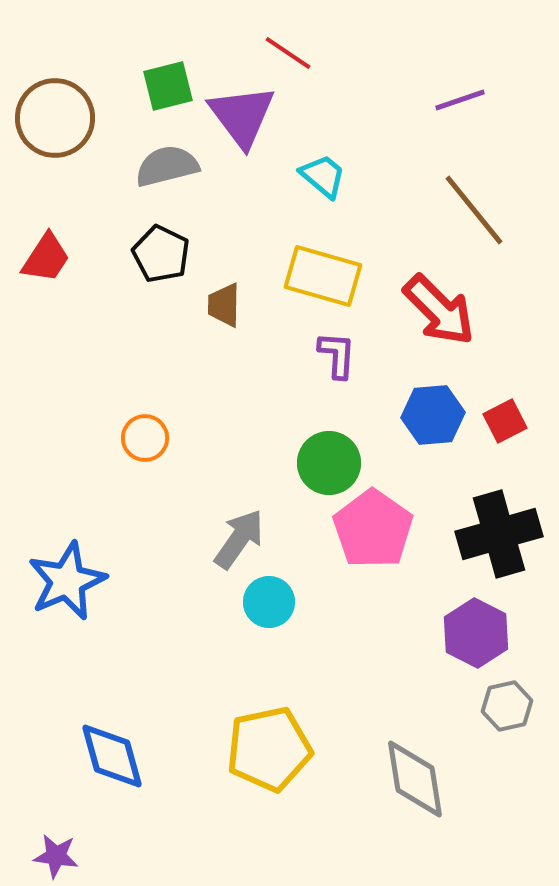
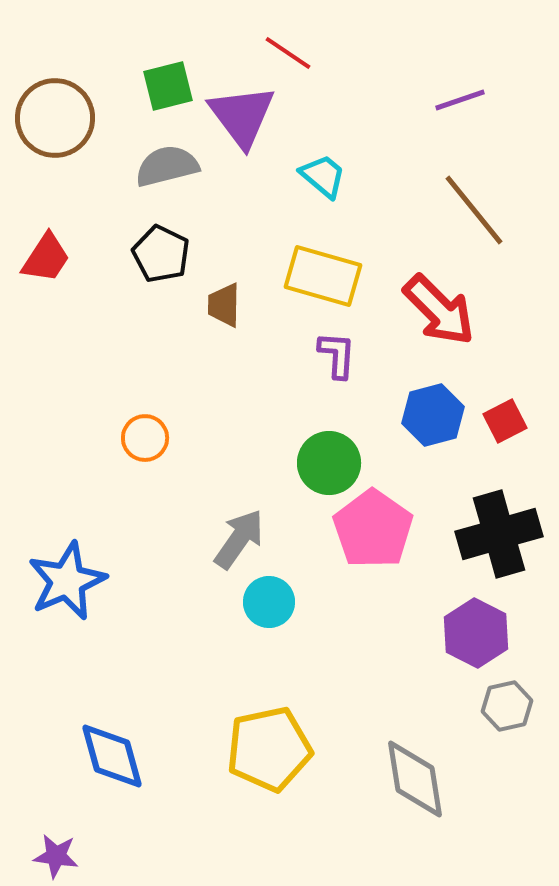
blue hexagon: rotated 10 degrees counterclockwise
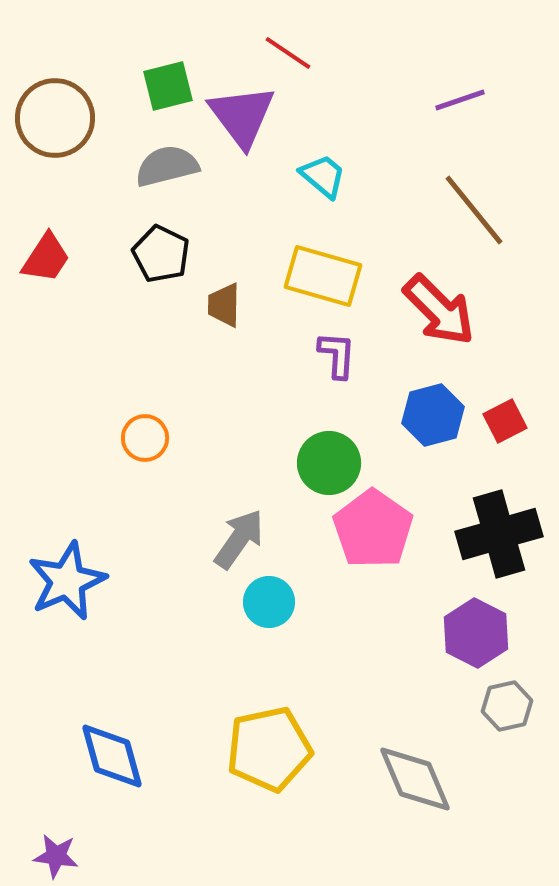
gray diamond: rotated 14 degrees counterclockwise
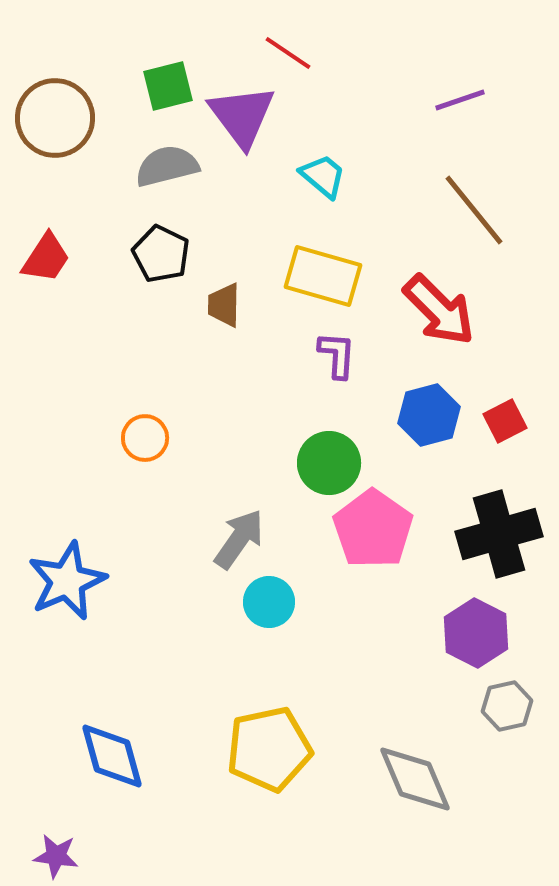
blue hexagon: moved 4 px left
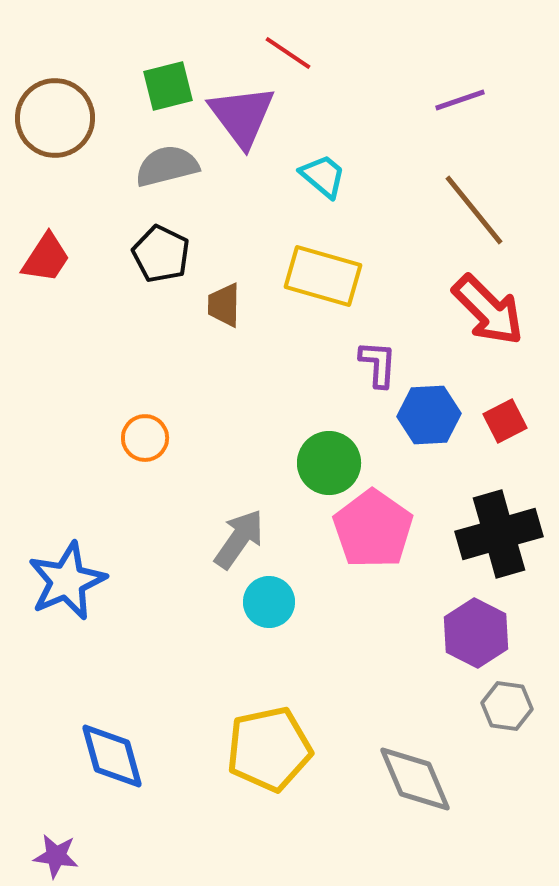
red arrow: moved 49 px right
purple L-shape: moved 41 px right, 9 px down
blue hexagon: rotated 12 degrees clockwise
gray hexagon: rotated 21 degrees clockwise
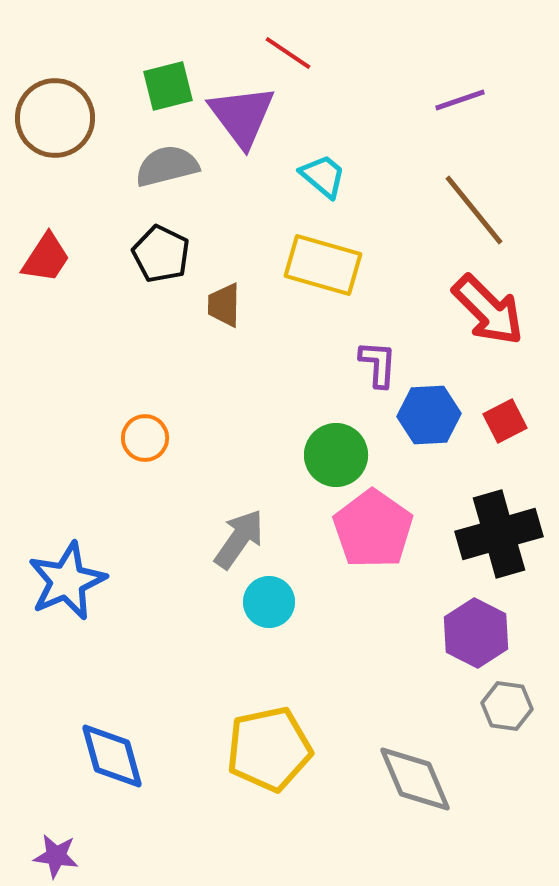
yellow rectangle: moved 11 px up
green circle: moved 7 px right, 8 px up
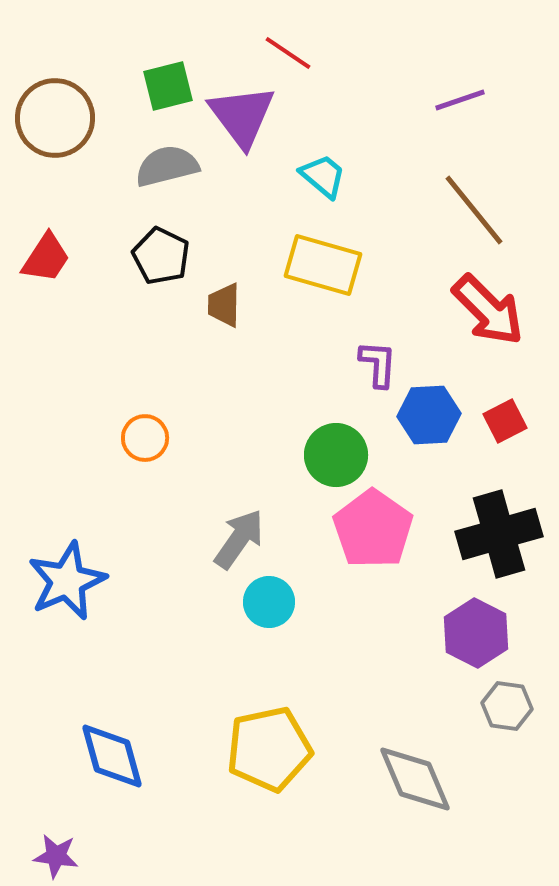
black pentagon: moved 2 px down
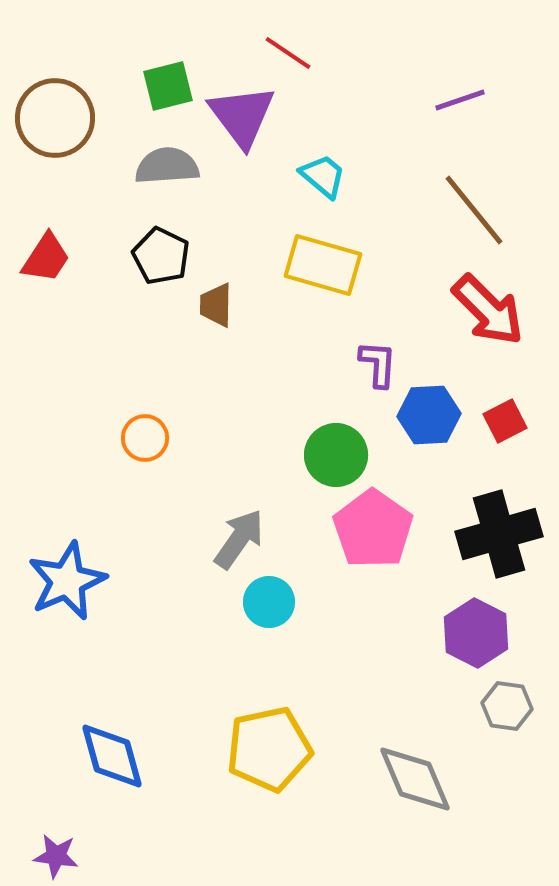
gray semicircle: rotated 10 degrees clockwise
brown trapezoid: moved 8 px left
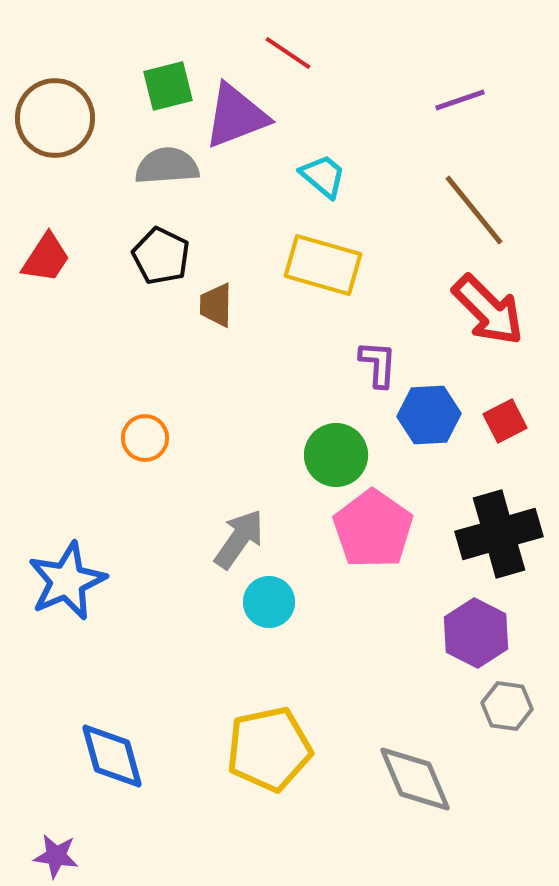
purple triangle: moved 6 px left; rotated 46 degrees clockwise
